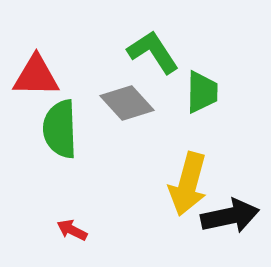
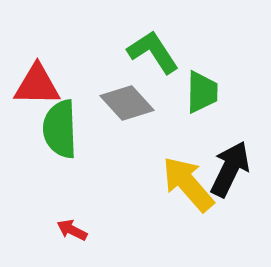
red triangle: moved 1 px right, 9 px down
yellow arrow: rotated 124 degrees clockwise
black arrow: moved 47 px up; rotated 52 degrees counterclockwise
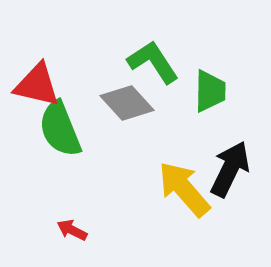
green L-shape: moved 10 px down
red triangle: rotated 12 degrees clockwise
green trapezoid: moved 8 px right, 1 px up
green semicircle: rotated 20 degrees counterclockwise
yellow arrow: moved 4 px left, 5 px down
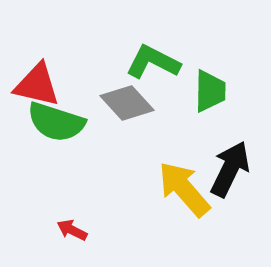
green L-shape: rotated 30 degrees counterclockwise
green semicircle: moved 4 px left, 7 px up; rotated 50 degrees counterclockwise
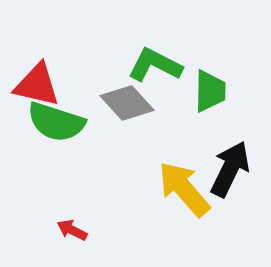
green L-shape: moved 2 px right, 3 px down
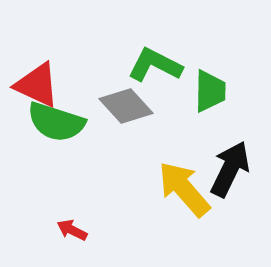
red triangle: rotated 12 degrees clockwise
gray diamond: moved 1 px left, 3 px down
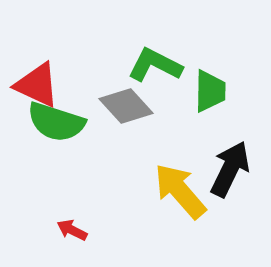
yellow arrow: moved 4 px left, 2 px down
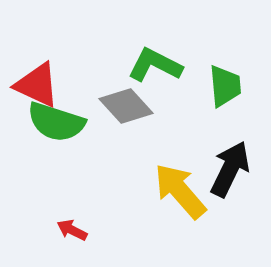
green trapezoid: moved 15 px right, 5 px up; rotated 6 degrees counterclockwise
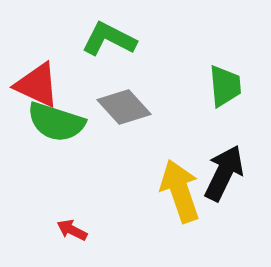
green L-shape: moved 46 px left, 26 px up
gray diamond: moved 2 px left, 1 px down
black arrow: moved 6 px left, 4 px down
yellow arrow: rotated 22 degrees clockwise
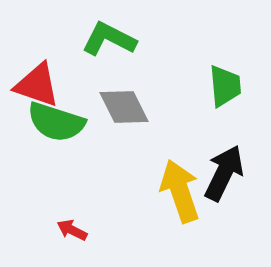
red triangle: rotated 6 degrees counterclockwise
gray diamond: rotated 16 degrees clockwise
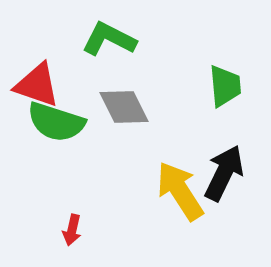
yellow arrow: rotated 14 degrees counterclockwise
red arrow: rotated 104 degrees counterclockwise
